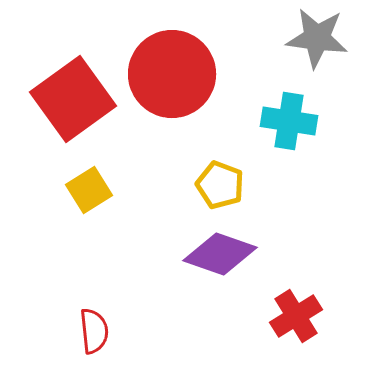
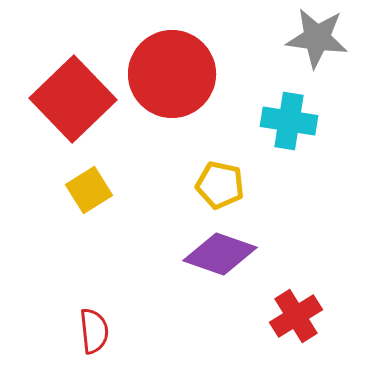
red square: rotated 8 degrees counterclockwise
yellow pentagon: rotated 9 degrees counterclockwise
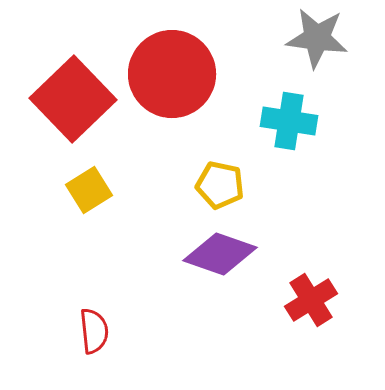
red cross: moved 15 px right, 16 px up
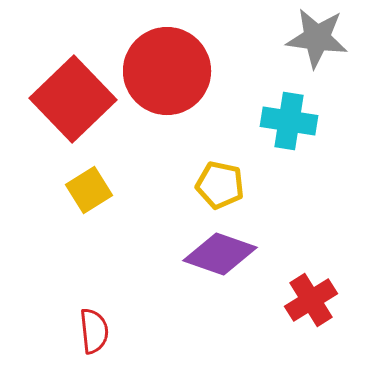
red circle: moved 5 px left, 3 px up
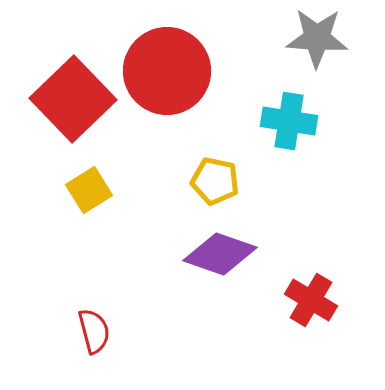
gray star: rotated 4 degrees counterclockwise
yellow pentagon: moved 5 px left, 4 px up
red cross: rotated 27 degrees counterclockwise
red semicircle: rotated 9 degrees counterclockwise
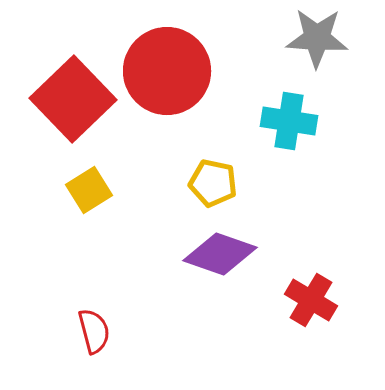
yellow pentagon: moved 2 px left, 2 px down
